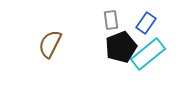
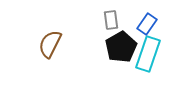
blue rectangle: moved 1 px right, 1 px down
black pentagon: rotated 8 degrees counterclockwise
cyan rectangle: rotated 32 degrees counterclockwise
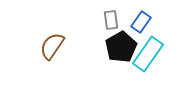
blue rectangle: moved 6 px left, 2 px up
brown semicircle: moved 2 px right, 2 px down; rotated 8 degrees clockwise
cyan rectangle: rotated 16 degrees clockwise
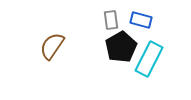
blue rectangle: moved 2 px up; rotated 70 degrees clockwise
cyan rectangle: moved 1 px right, 5 px down; rotated 8 degrees counterclockwise
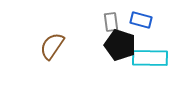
gray rectangle: moved 2 px down
black pentagon: moved 1 px left, 2 px up; rotated 24 degrees counterclockwise
cyan rectangle: moved 1 px right, 1 px up; rotated 64 degrees clockwise
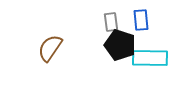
blue rectangle: rotated 70 degrees clockwise
brown semicircle: moved 2 px left, 2 px down
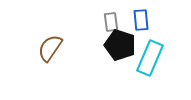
cyan rectangle: rotated 68 degrees counterclockwise
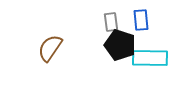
cyan rectangle: rotated 68 degrees clockwise
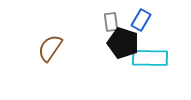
blue rectangle: rotated 35 degrees clockwise
black pentagon: moved 3 px right, 2 px up
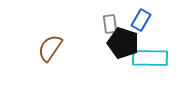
gray rectangle: moved 1 px left, 2 px down
